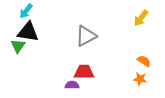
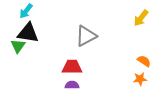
black triangle: moved 1 px down
red trapezoid: moved 12 px left, 5 px up
orange star: rotated 16 degrees counterclockwise
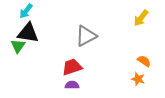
red trapezoid: rotated 20 degrees counterclockwise
orange star: moved 2 px left; rotated 24 degrees clockwise
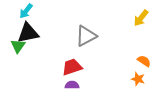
black triangle: rotated 20 degrees counterclockwise
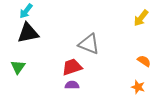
gray triangle: moved 3 px right, 8 px down; rotated 50 degrees clockwise
green triangle: moved 21 px down
orange star: moved 8 px down
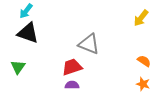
black triangle: rotated 30 degrees clockwise
orange star: moved 5 px right, 3 px up
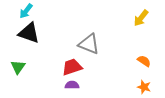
black triangle: moved 1 px right
orange star: moved 1 px right, 3 px down
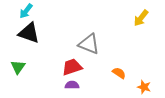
orange semicircle: moved 25 px left, 12 px down
